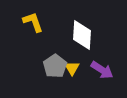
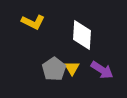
yellow L-shape: rotated 135 degrees clockwise
gray pentagon: moved 1 px left, 3 px down
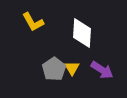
yellow L-shape: rotated 35 degrees clockwise
white diamond: moved 2 px up
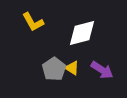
white diamond: rotated 72 degrees clockwise
yellow triangle: rotated 28 degrees counterclockwise
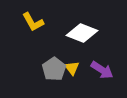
white diamond: rotated 36 degrees clockwise
yellow triangle: rotated 21 degrees clockwise
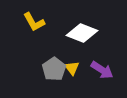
yellow L-shape: moved 1 px right
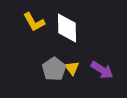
white diamond: moved 15 px left, 5 px up; rotated 68 degrees clockwise
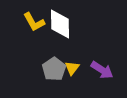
white diamond: moved 7 px left, 4 px up
yellow triangle: rotated 14 degrees clockwise
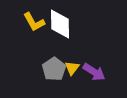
purple arrow: moved 8 px left, 2 px down
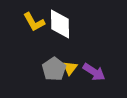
yellow triangle: moved 2 px left
